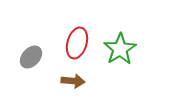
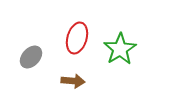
red ellipse: moved 5 px up
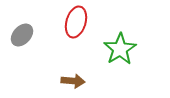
red ellipse: moved 1 px left, 16 px up
gray ellipse: moved 9 px left, 22 px up
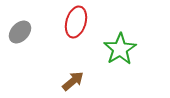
gray ellipse: moved 2 px left, 3 px up
brown arrow: rotated 45 degrees counterclockwise
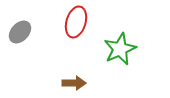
green star: rotated 8 degrees clockwise
brown arrow: moved 1 px right, 2 px down; rotated 40 degrees clockwise
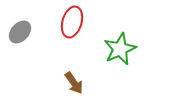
red ellipse: moved 4 px left
brown arrow: rotated 55 degrees clockwise
